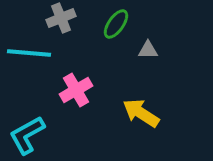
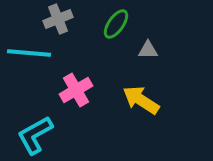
gray cross: moved 3 px left, 1 px down
yellow arrow: moved 13 px up
cyan L-shape: moved 8 px right
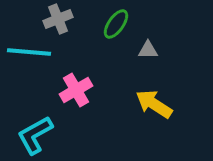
cyan line: moved 1 px up
yellow arrow: moved 13 px right, 4 px down
